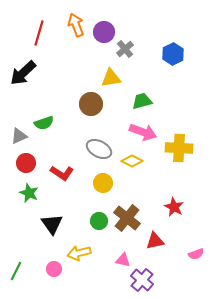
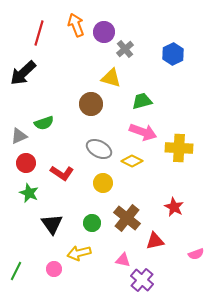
yellow triangle: rotated 25 degrees clockwise
green circle: moved 7 px left, 2 px down
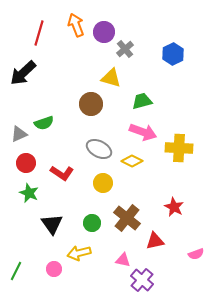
gray triangle: moved 2 px up
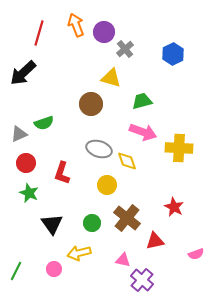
gray ellipse: rotated 10 degrees counterclockwise
yellow diamond: moved 5 px left; rotated 45 degrees clockwise
red L-shape: rotated 75 degrees clockwise
yellow circle: moved 4 px right, 2 px down
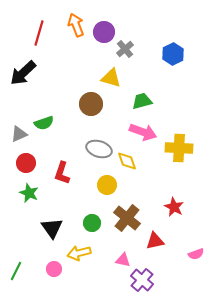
black triangle: moved 4 px down
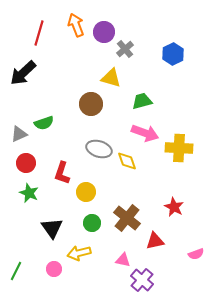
pink arrow: moved 2 px right, 1 px down
yellow circle: moved 21 px left, 7 px down
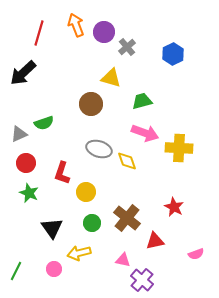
gray cross: moved 2 px right, 2 px up
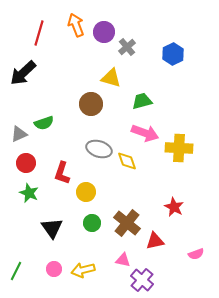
brown cross: moved 5 px down
yellow arrow: moved 4 px right, 17 px down
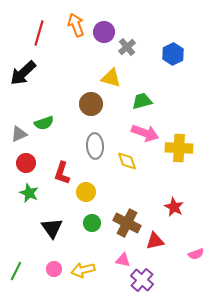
gray ellipse: moved 4 px left, 3 px up; rotated 70 degrees clockwise
brown cross: rotated 12 degrees counterclockwise
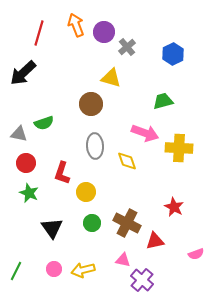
green trapezoid: moved 21 px right
gray triangle: rotated 36 degrees clockwise
